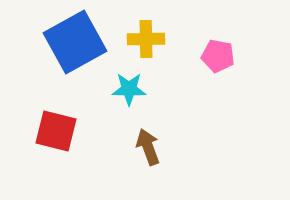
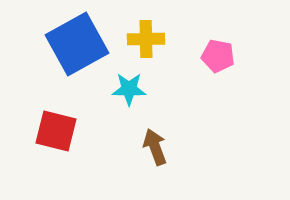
blue square: moved 2 px right, 2 px down
brown arrow: moved 7 px right
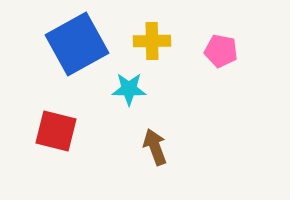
yellow cross: moved 6 px right, 2 px down
pink pentagon: moved 3 px right, 5 px up
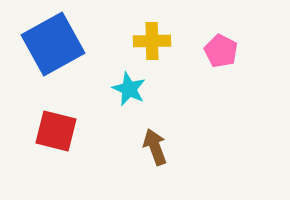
blue square: moved 24 px left
pink pentagon: rotated 16 degrees clockwise
cyan star: rotated 24 degrees clockwise
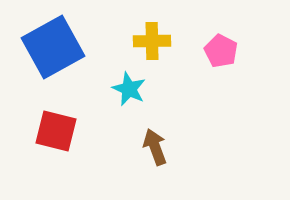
blue square: moved 3 px down
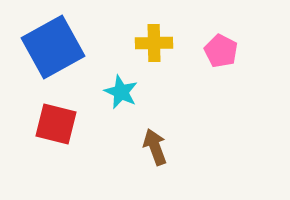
yellow cross: moved 2 px right, 2 px down
cyan star: moved 8 px left, 3 px down
red square: moved 7 px up
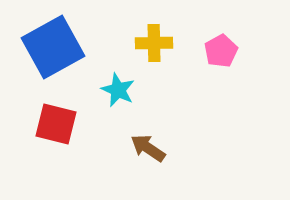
pink pentagon: rotated 16 degrees clockwise
cyan star: moved 3 px left, 2 px up
brown arrow: moved 7 px left, 1 px down; rotated 36 degrees counterclockwise
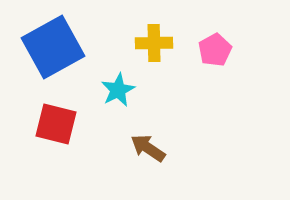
pink pentagon: moved 6 px left, 1 px up
cyan star: rotated 20 degrees clockwise
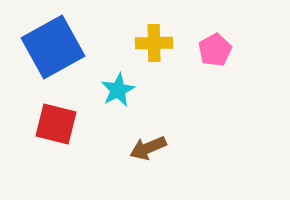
brown arrow: rotated 57 degrees counterclockwise
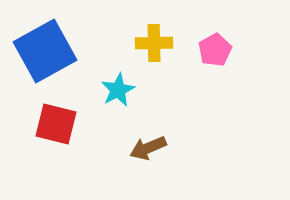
blue square: moved 8 px left, 4 px down
